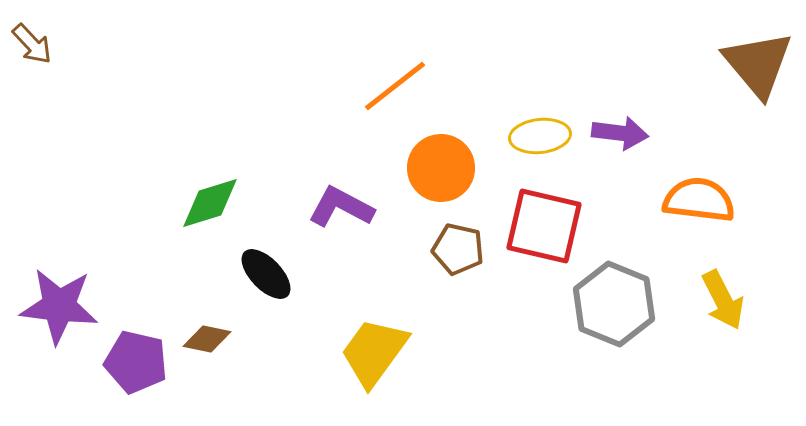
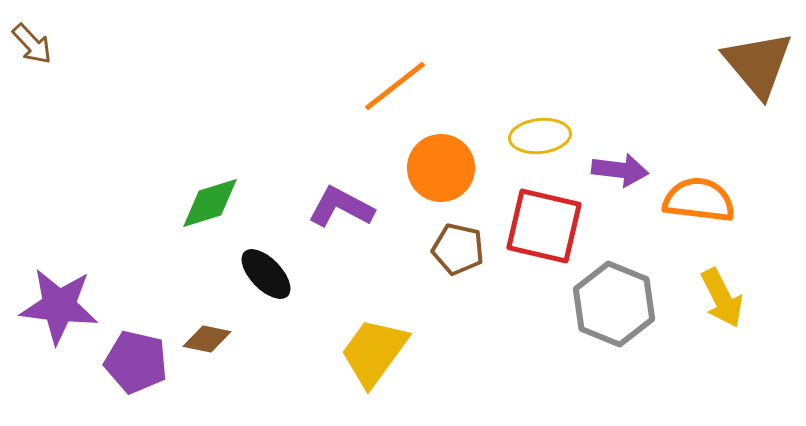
purple arrow: moved 37 px down
yellow arrow: moved 1 px left, 2 px up
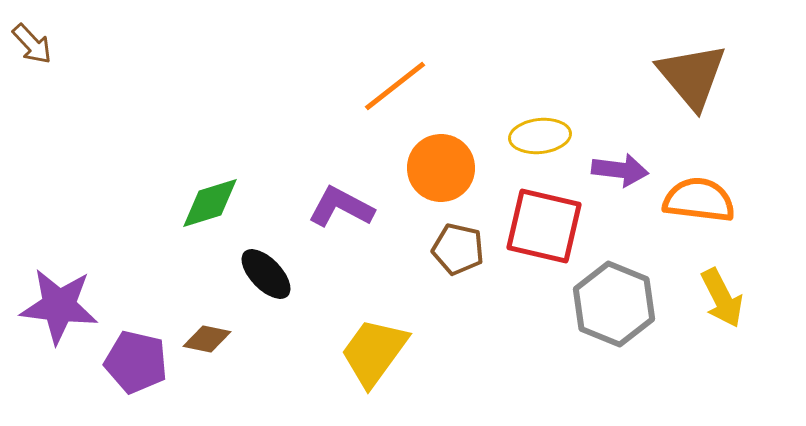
brown triangle: moved 66 px left, 12 px down
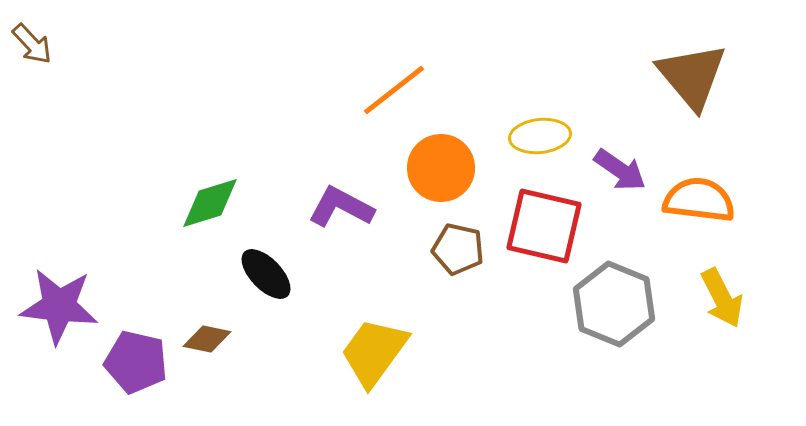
orange line: moved 1 px left, 4 px down
purple arrow: rotated 28 degrees clockwise
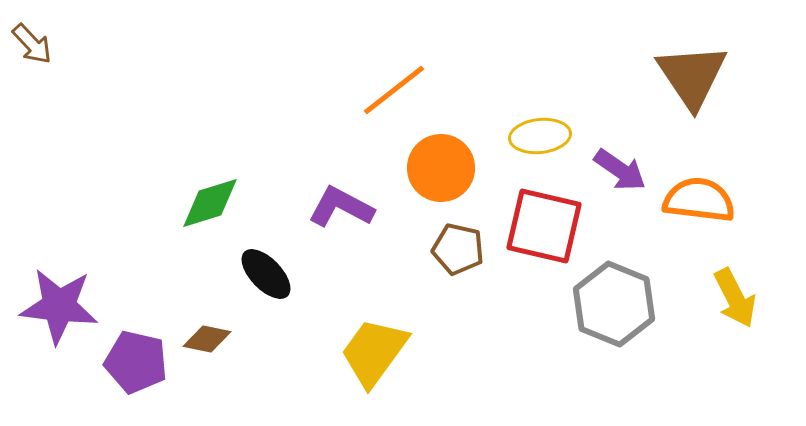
brown triangle: rotated 6 degrees clockwise
yellow arrow: moved 13 px right
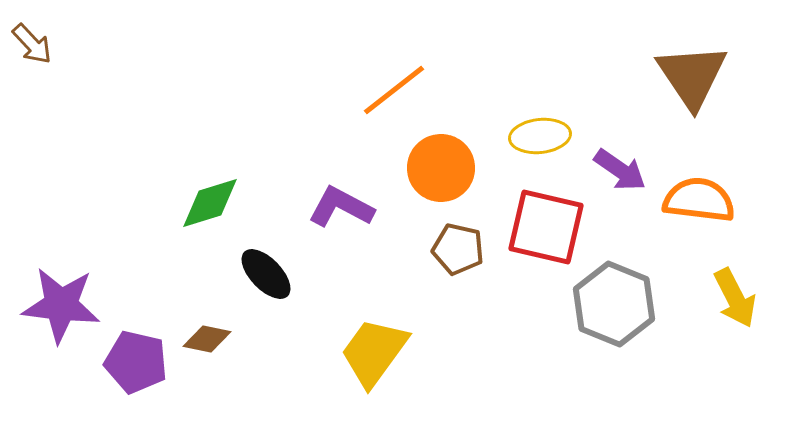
red square: moved 2 px right, 1 px down
purple star: moved 2 px right, 1 px up
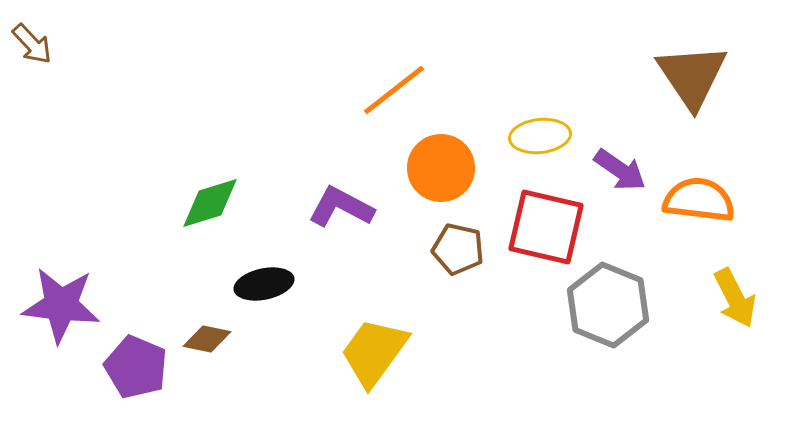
black ellipse: moved 2 px left, 10 px down; rotated 58 degrees counterclockwise
gray hexagon: moved 6 px left, 1 px down
purple pentagon: moved 5 px down; rotated 10 degrees clockwise
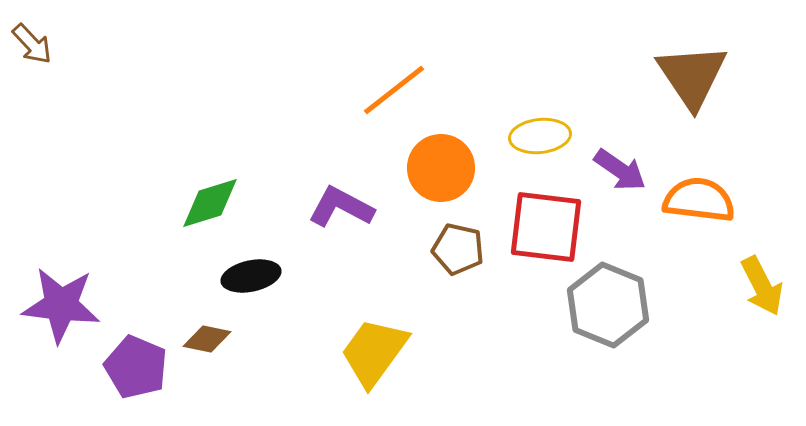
red square: rotated 6 degrees counterclockwise
black ellipse: moved 13 px left, 8 px up
yellow arrow: moved 27 px right, 12 px up
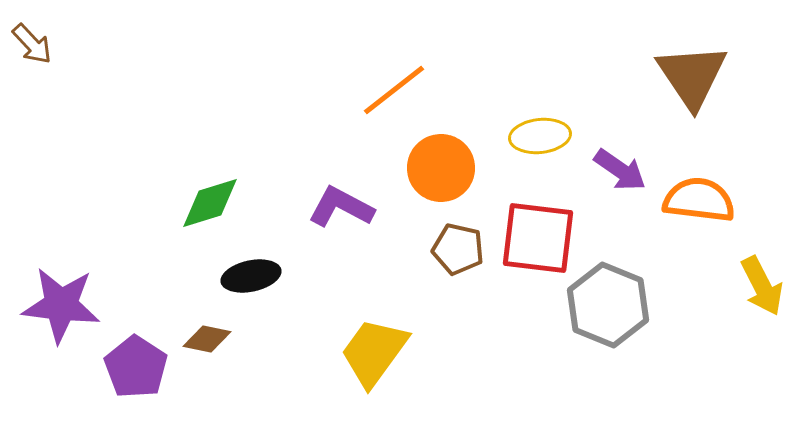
red square: moved 8 px left, 11 px down
purple pentagon: rotated 10 degrees clockwise
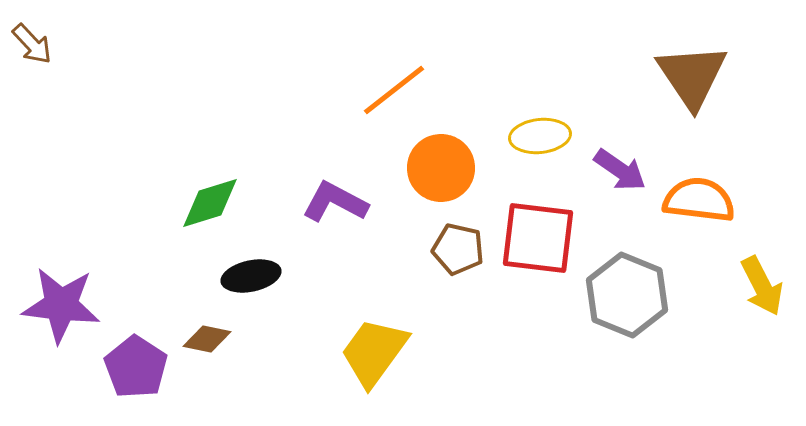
purple L-shape: moved 6 px left, 5 px up
gray hexagon: moved 19 px right, 10 px up
